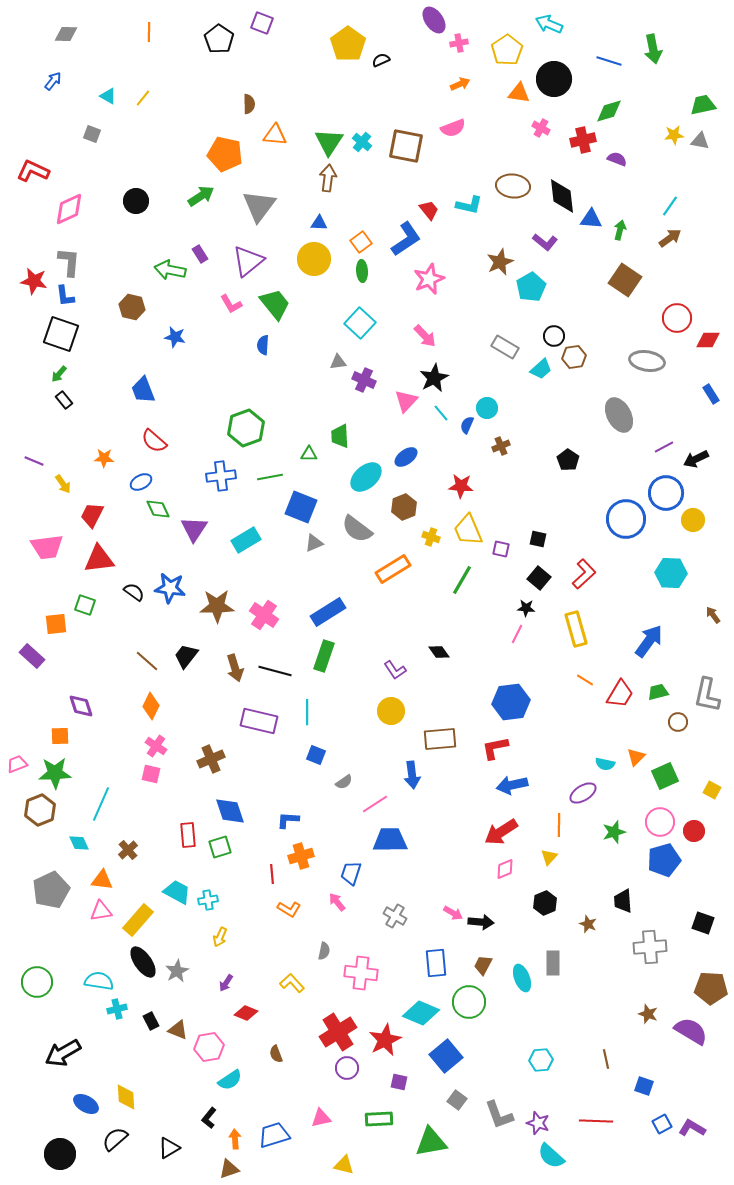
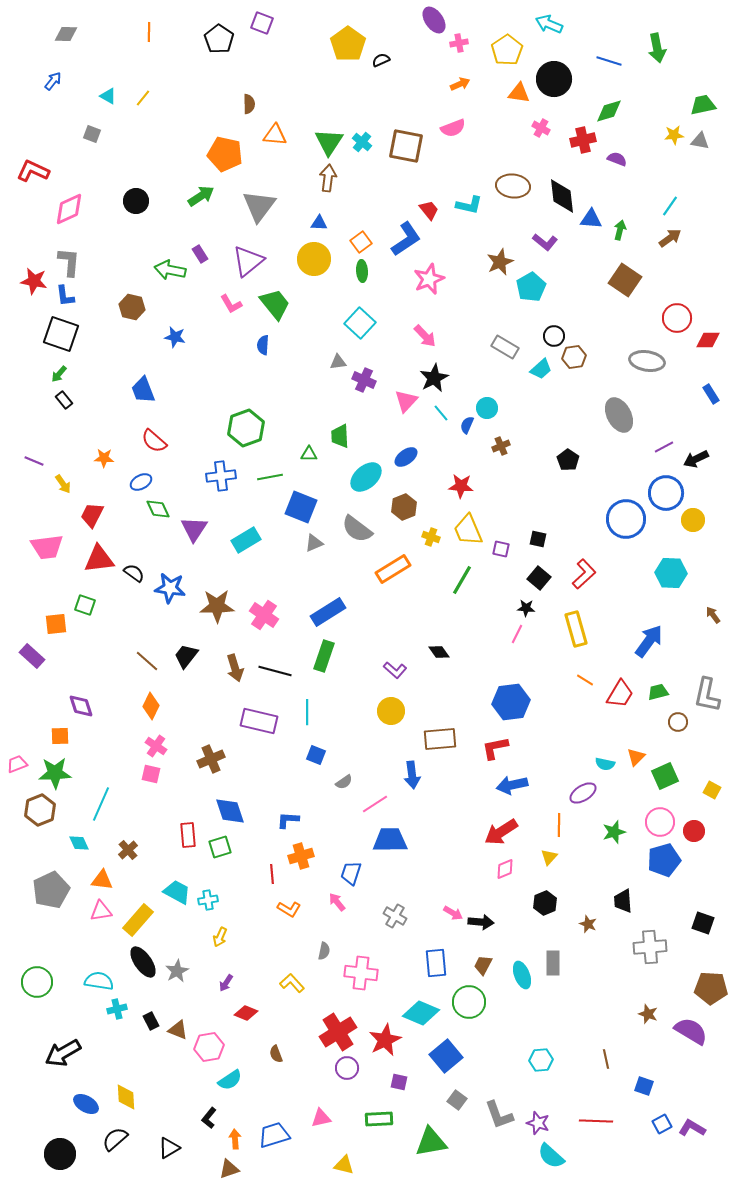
green arrow at (653, 49): moved 4 px right, 1 px up
black semicircle at (134, 592): moved 19 px up
purple L-shape at (395, 670): rotated 15 degrees counterclockwise
cyan ellipse at (522, 978): moved 3 px up
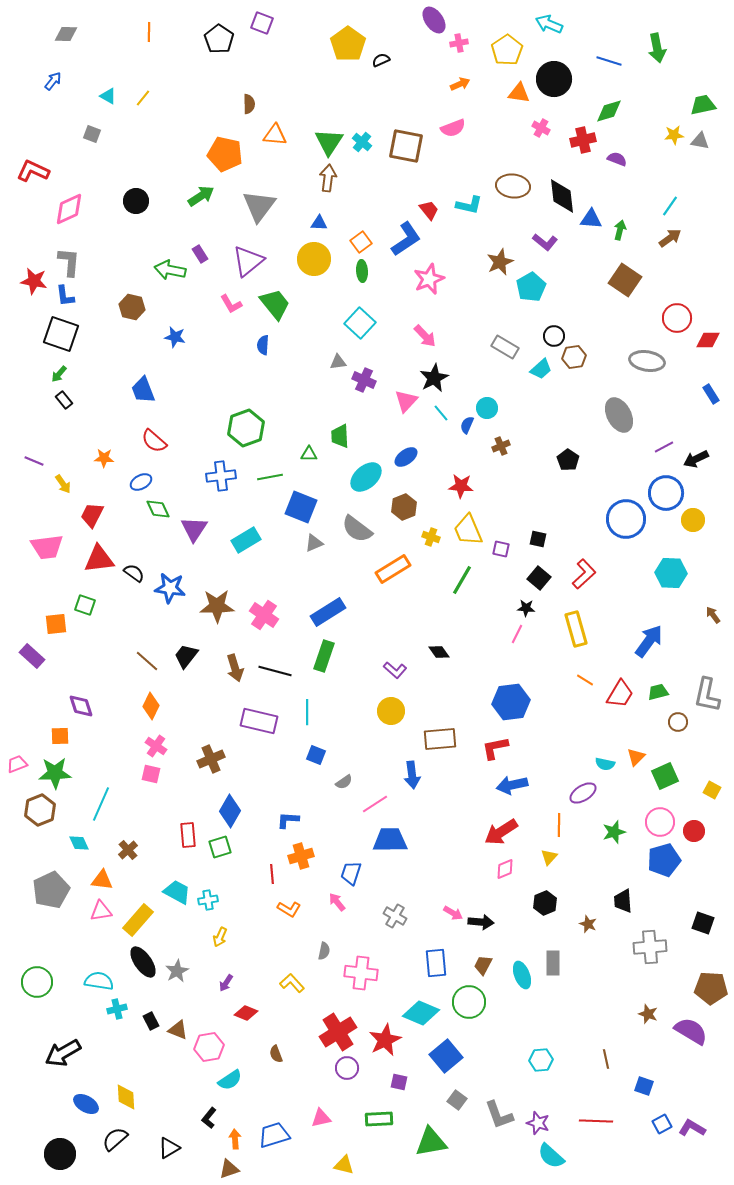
blue diamond at (230, 811): rotated 48 degrees clockwise
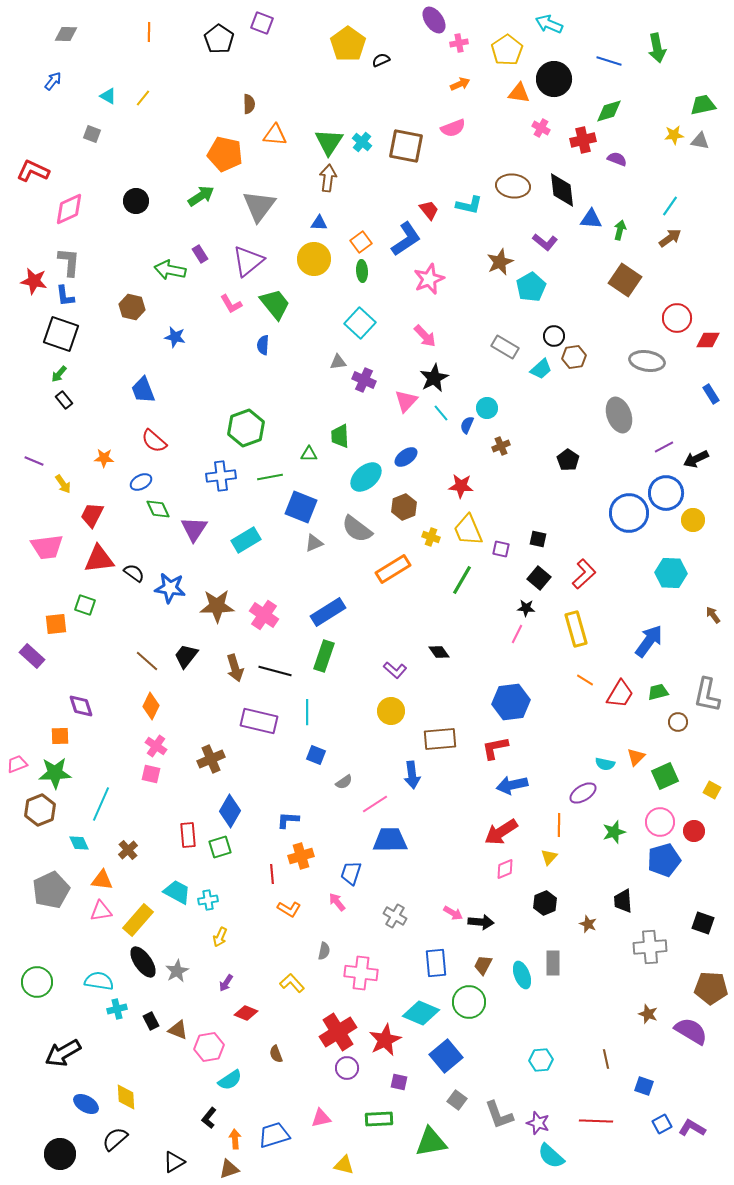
black diamond at (562, 196): moved 6 px up
gray ellipse at (619, 415): rotated 8 degrees clockwise
blue circle at (626, 519): moved 3 px right, 6 px up
black triangle at (169, 1148): moved 5 px right, 14 px down
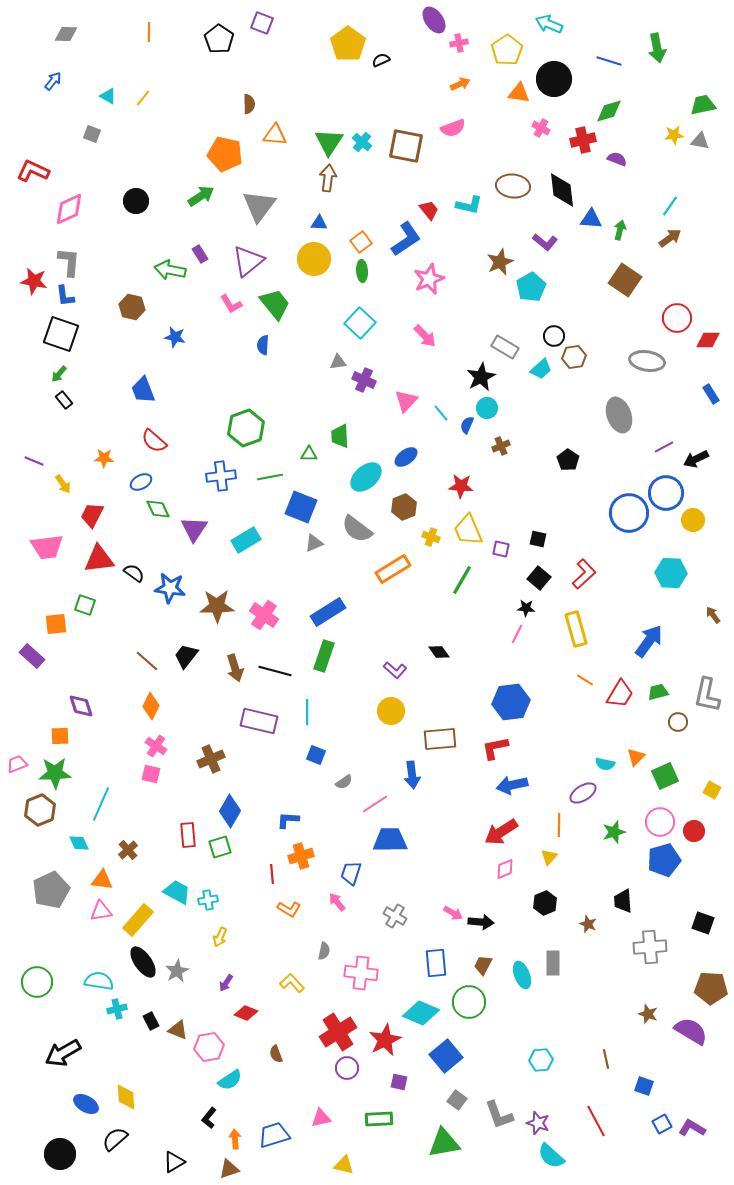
black star at (434, 378): moved 47 px right, 1 px up
red line at (596, 1121): rotated 60 degrees clockwise
green triangle at (431, 1142): moved 13 px right, 1 px down
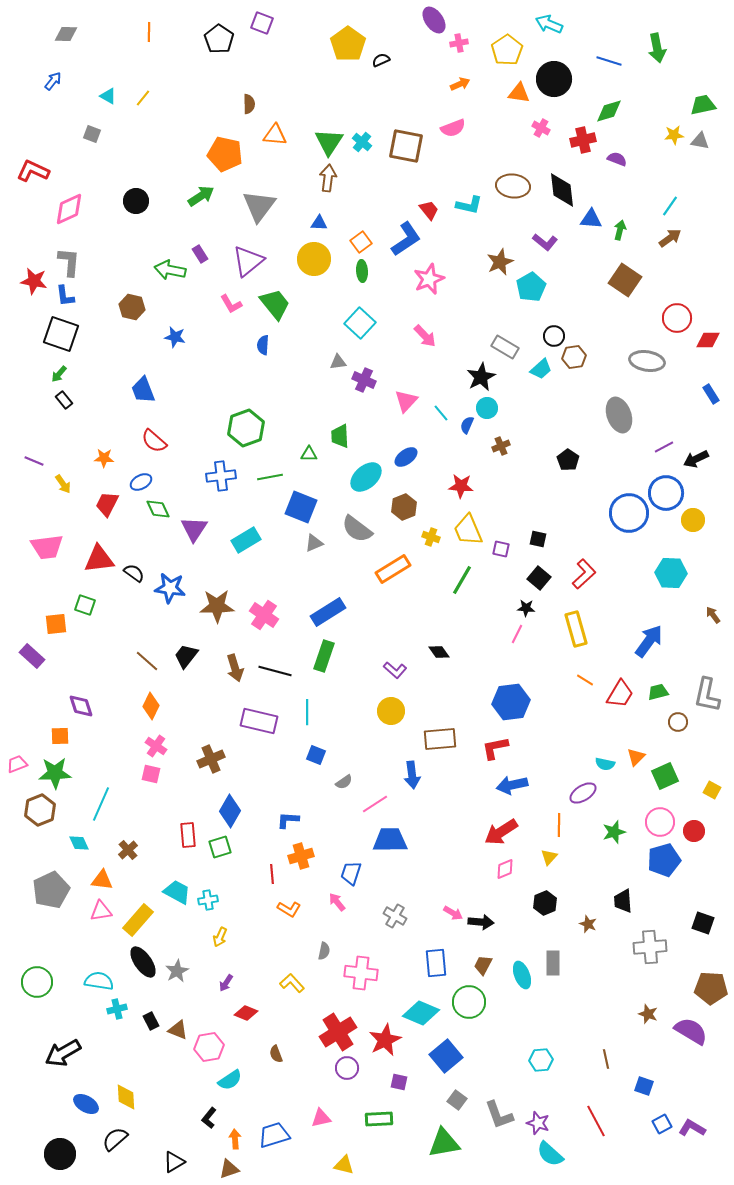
red trapezoid at (92, 515): moved 15 px right, 11 px up
cyan semicircle at (551, 1156): moved 1 px left, 2 px up
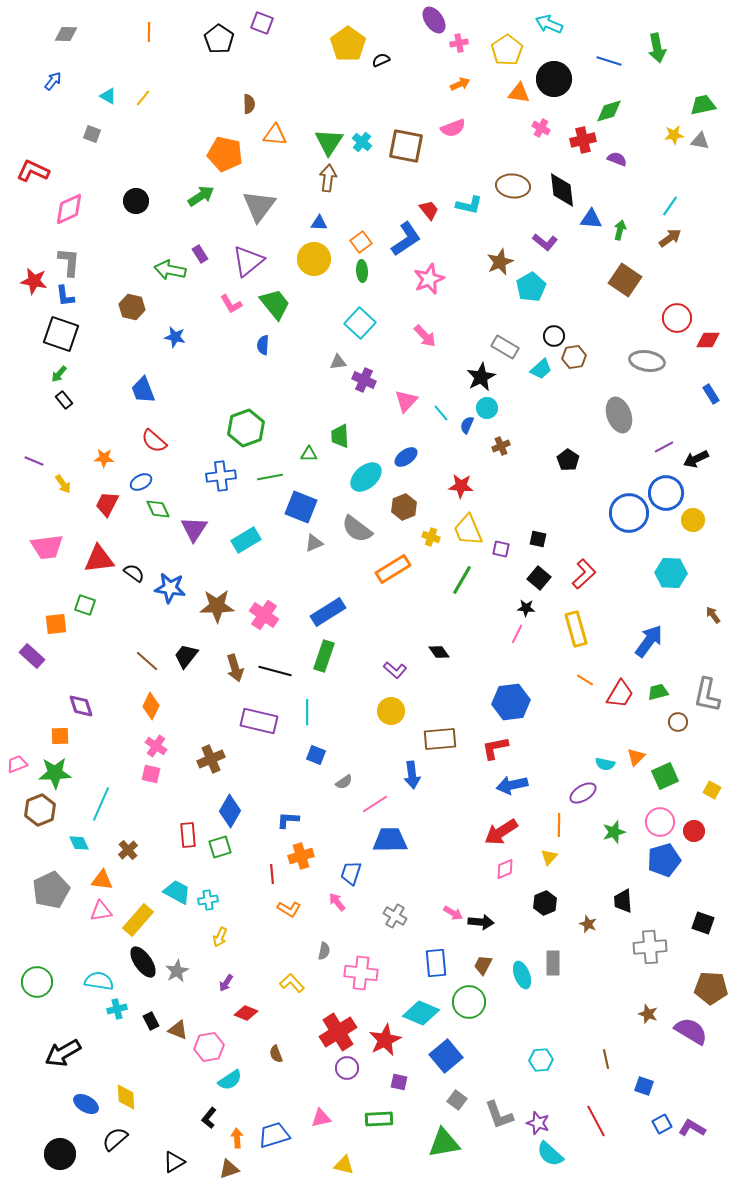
orange arrow at (235, 1139): moved 2 px right, 1 px up
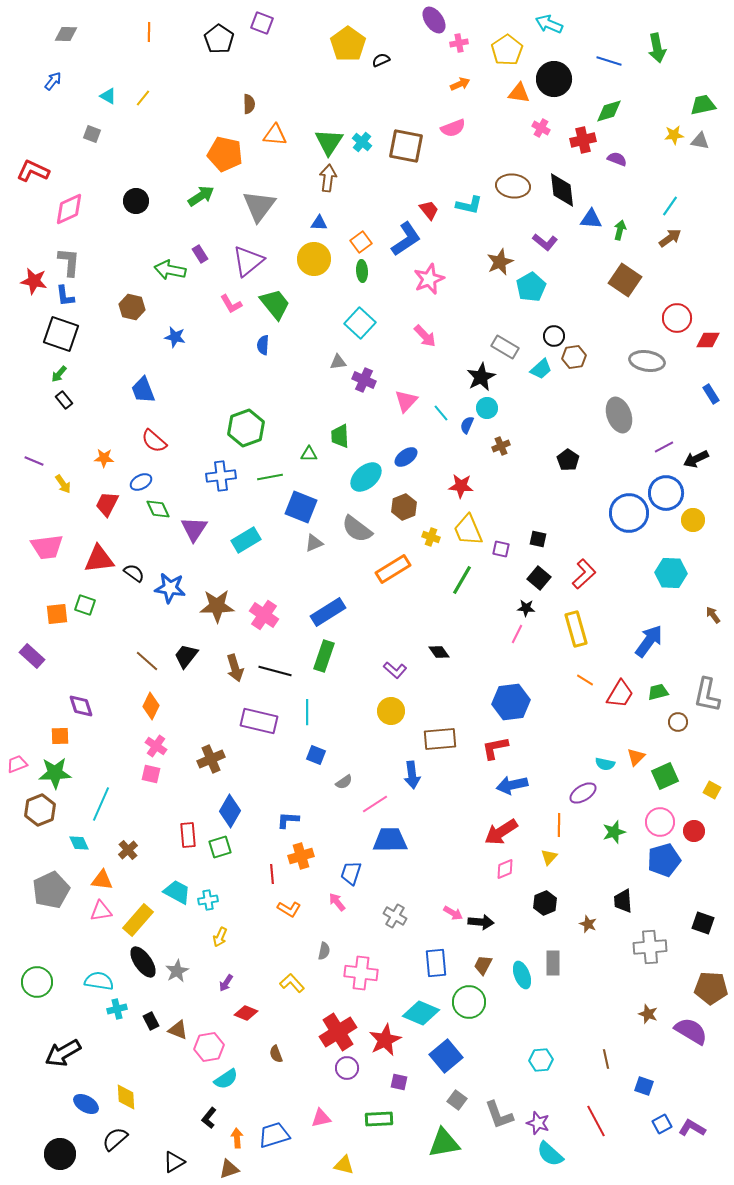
orange square at (56, 624): moved 1 px right, 10 px up
cyan semicircle at (230, 1080): moved 4 px left, 1 px up
